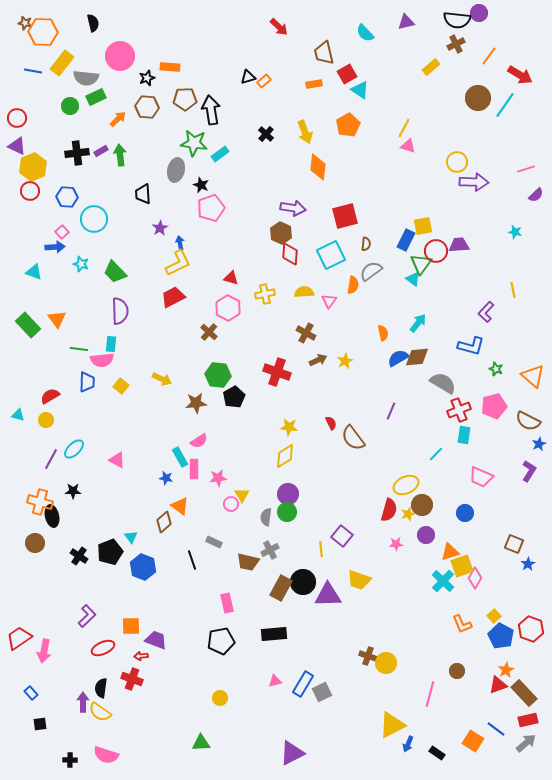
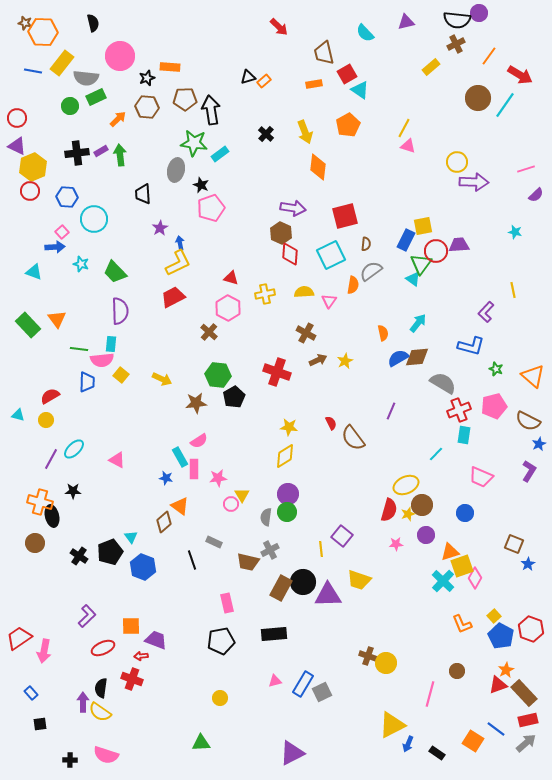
yellow square at (121, 386): moved 11 px up
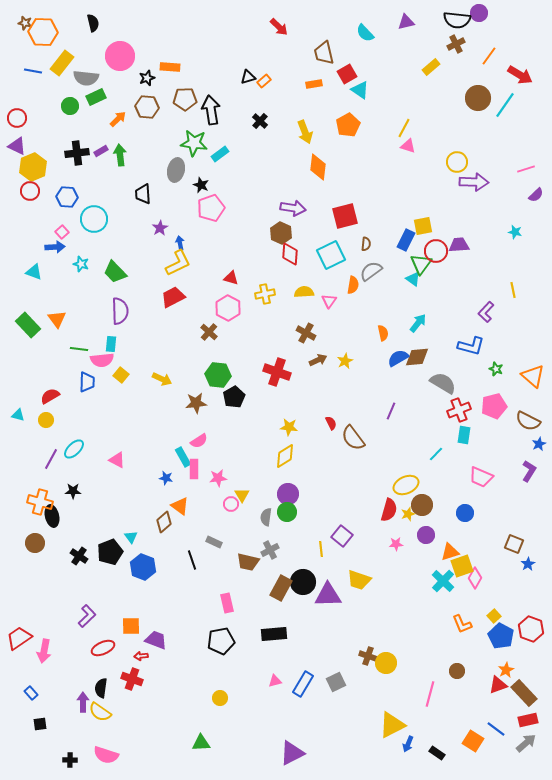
black cross at (266, 134): moved 6 px left, 13 px up
cyan rectangle at (180, 457): moved 3 px right
gray square at (322, 692): moved 14 px right, 10 px up
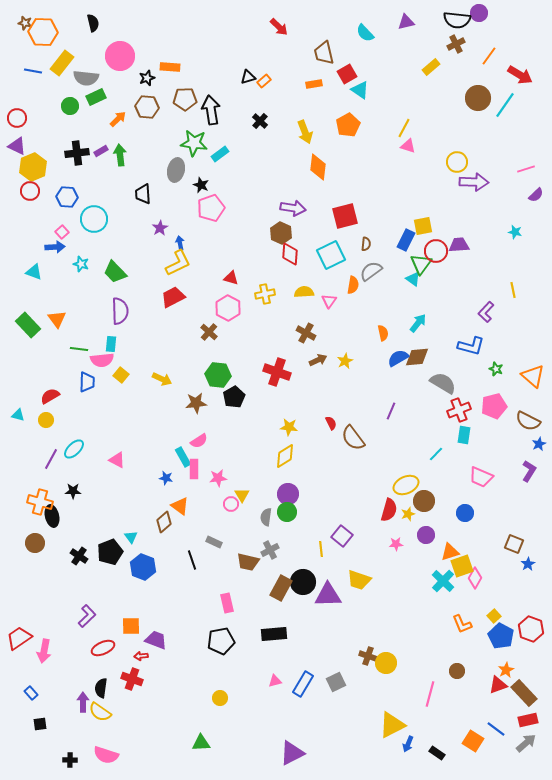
brown circle at (422, 505): moved 2 px right, 4 px up
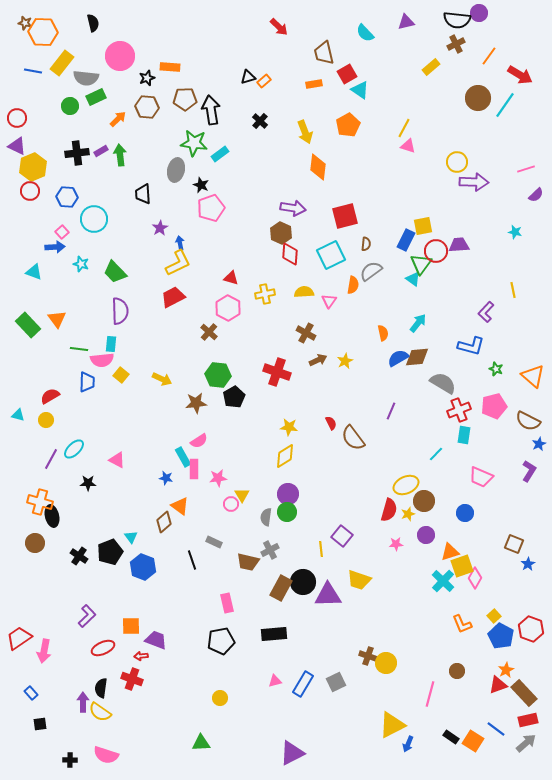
black star at (73, 491): moved 15 px right, 8 px up
black rectangle at (437, 753): moved 14 px right, 16 px up
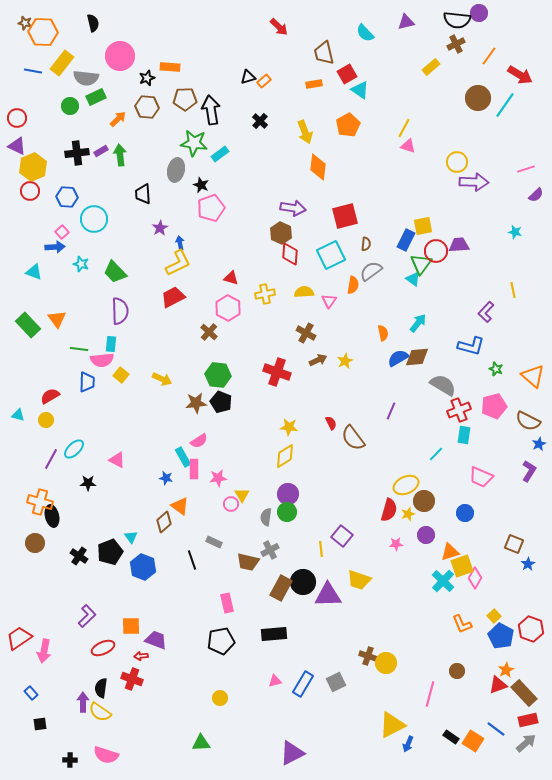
gray semicircle at (443, 383): moved 2 px down
black pentagon at (234, 397): moved 13 px left, 5 px down; rotated 20 degrees counterclockwise
